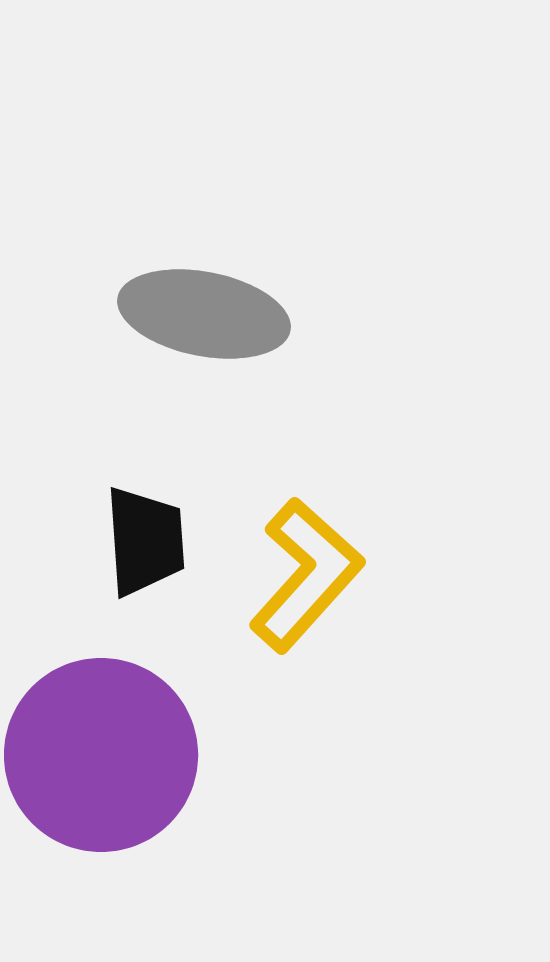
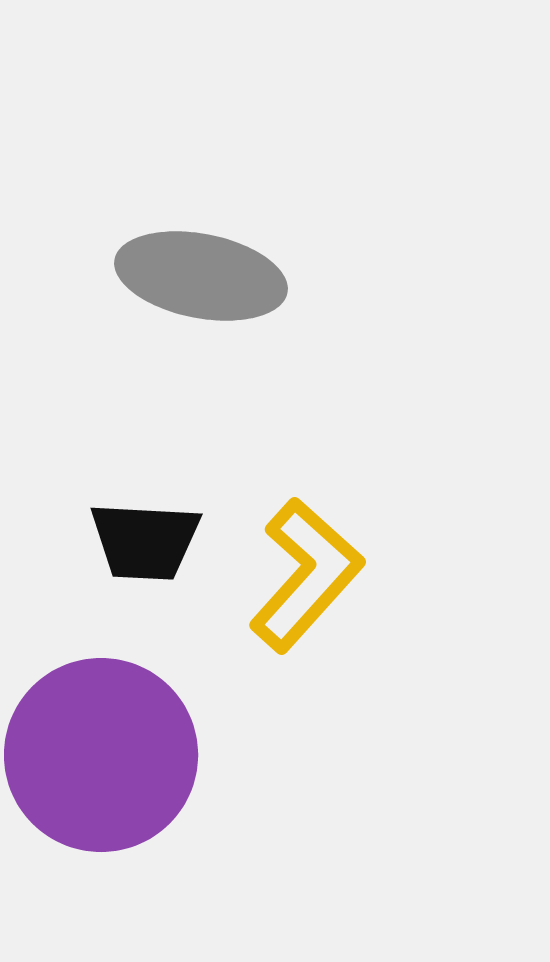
gray ellipse: moved 3 px left, 38 px up
black trapezoid: rotated 97 degrees clockwise
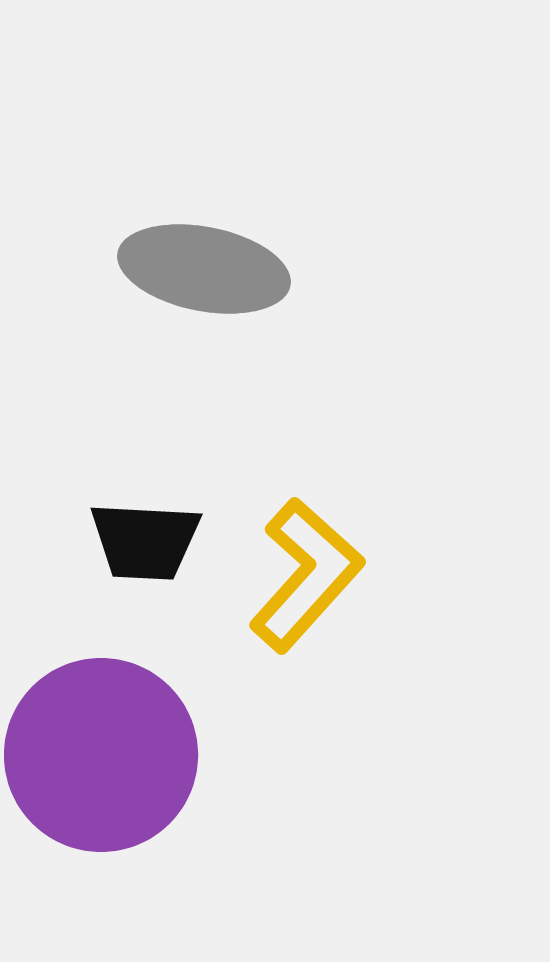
gray ellipse: moved 3 px right, 7 px up
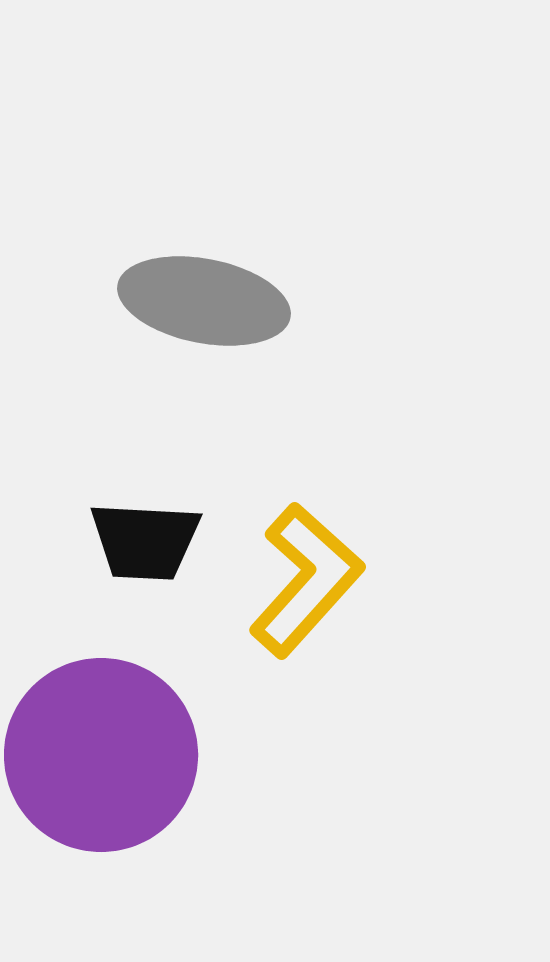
gray ellipse: moved 32 px down
yellow L-shape: moved 5 px down
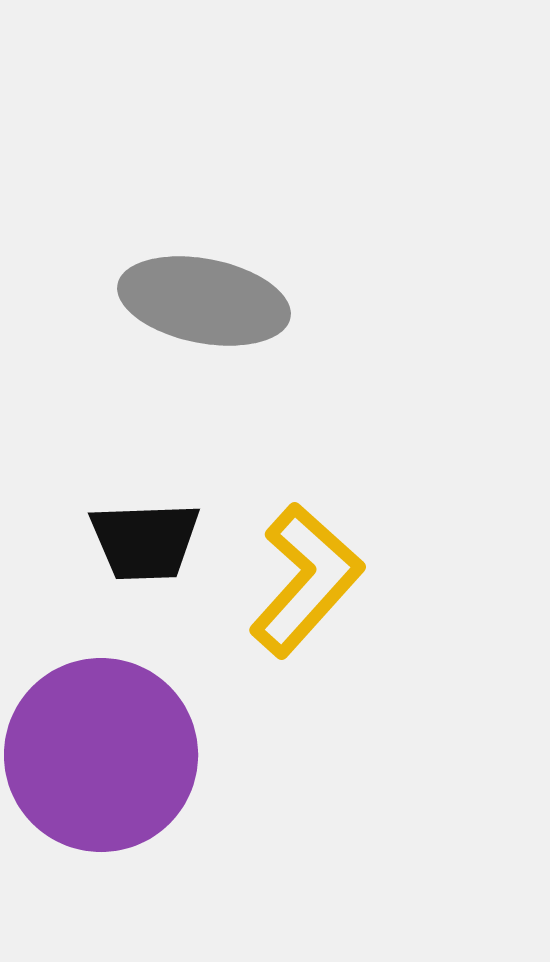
black trapezoid: rotated 5 degrees counterclockwise
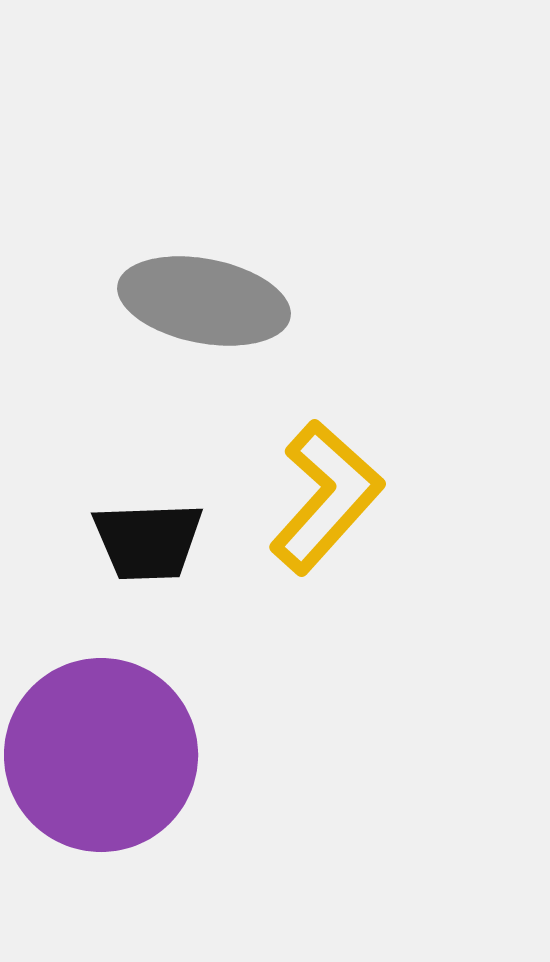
black trapezoid: moved 3 px right
yellow L-shape: moved 20 px right, 83 px up
